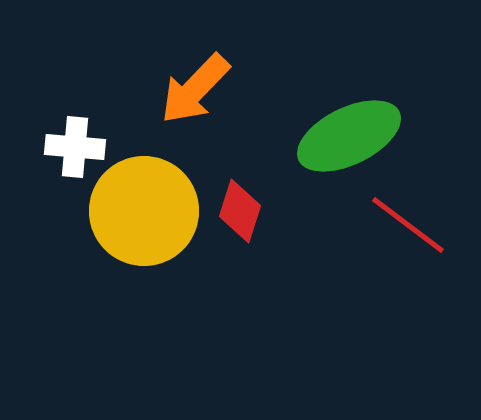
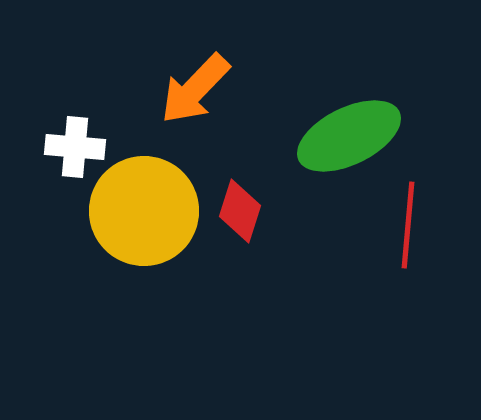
red line: rotated 58 degrees clockwise
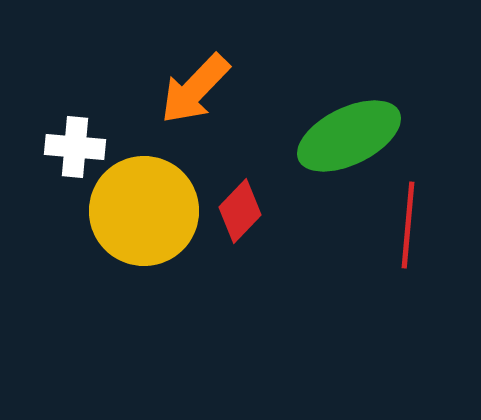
red diamond: rotated 26 degrees clockwise
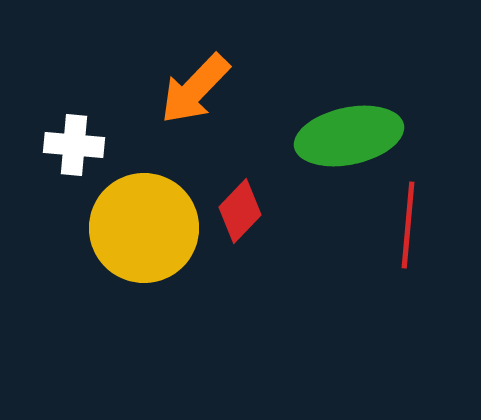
green ellipse: rotated 14 degrees clockwise
white cross: moved 1 px left, 2 px up
yellow circle: moved 17 px down
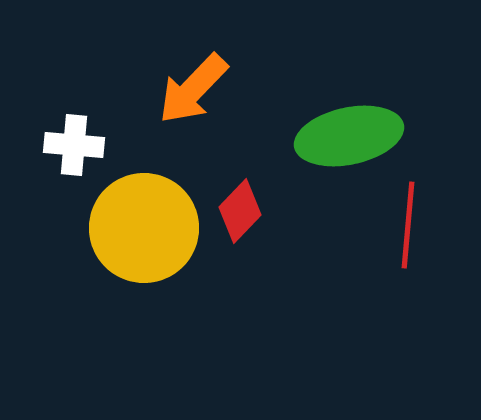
orange arrow: moved 2 px left
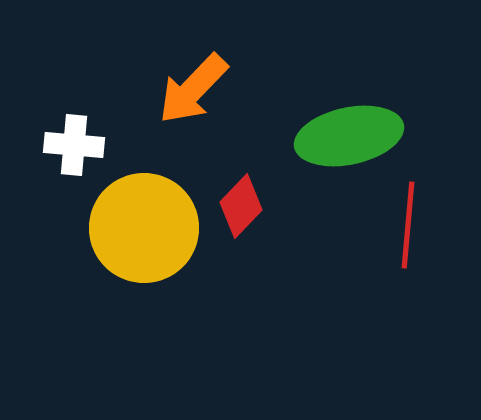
red diamond: moved 1 px right, 5 px up
